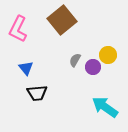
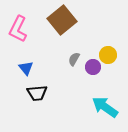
gray semicircle: moved 1 px left, 1 px up
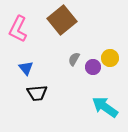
yellow circle: moved 2 px right, 3 px down
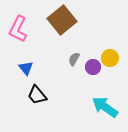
black trapezoid: moved 2 px down; rotated 55 degrees clockwise
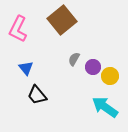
yellow circle: moved 18 px down
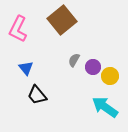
gray semicircle: moved 1 px down
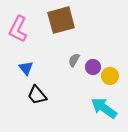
brown square: moved 1 px left; rotated 24 degrees clockwise
cyan arrow: moved 1 px left, 1 px down
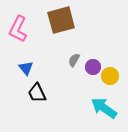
black trapezoid: moved 2 px up; rotated 15 degrees clockwise
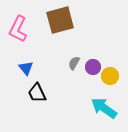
brown square: moved 1 px left
gray semicircle: moved 3 px down
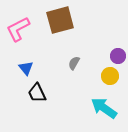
pink L-shape: rotated 36 degrees clockwise
purple circle: moved 25 px right, 11 px up
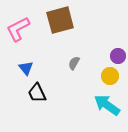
cyan arrow: moved 3 px right, 3 px up
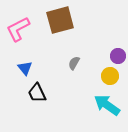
blue triangle: moved 1 px left
